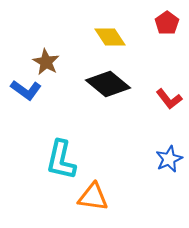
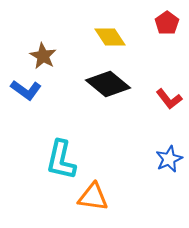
brown star: moved 3 px left, 6 px up
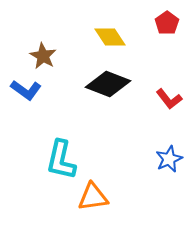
black diamond: rotated 18 degrees counterclockwise
orange triangle: rotated 16 degrees counterclockwise
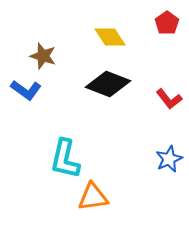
brown star: rotated 12 degrees counterclockwise
cyan L-shape: moved 4 px right, 1 px up
